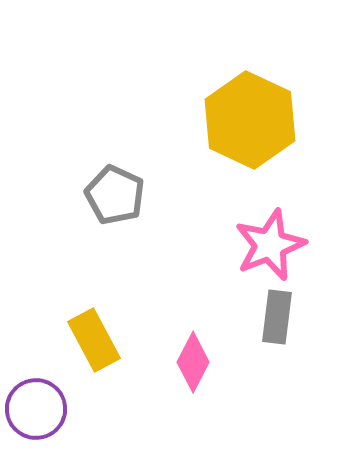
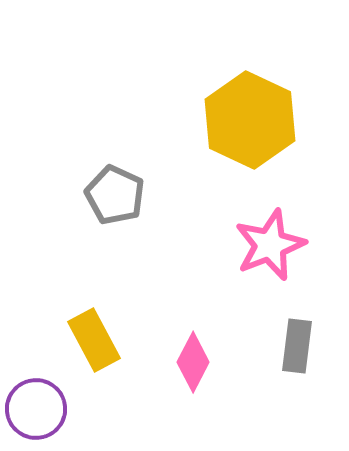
gray rectangle: moved 20 px right, 29 px down
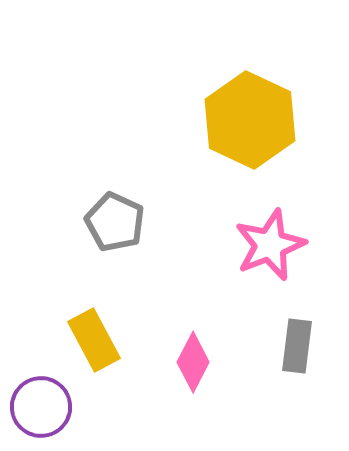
gray pentagon: moved 27 px down
purple circle: moved 5 px right, 2 px up
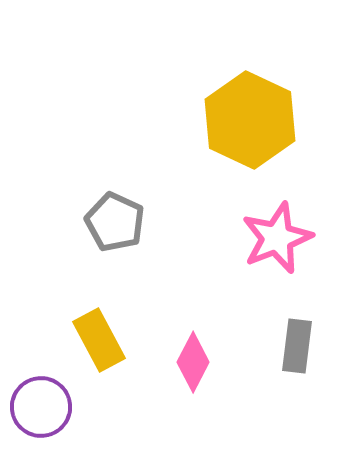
pink star: moved 7 px right, 7 px up
yellow rectangle: moved 5 px right
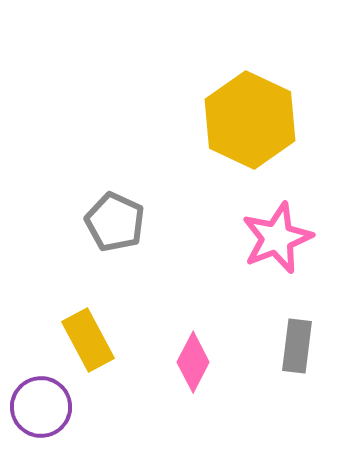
yellow rectangle: moved 11 px left
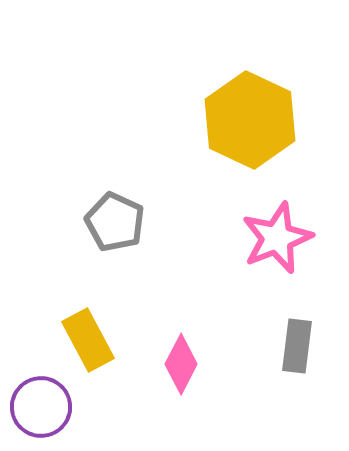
pink diamond: moved 12 px left, 2 px down
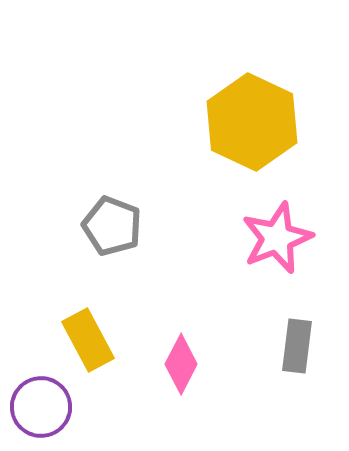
yellow hexagon: moved 2 px right, 2 px down
gray pentagon: moved 3 px left, 4 px down; rotated 4 degrees counterclockwise
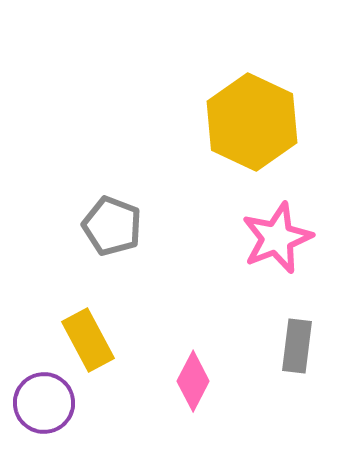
pink diamond: moved 12 px right, 17 px down
purple circle: moved 3 px right, 4 px up
